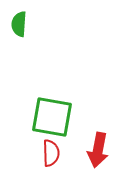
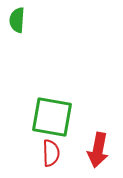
green semicircle: moved 2 px left, 4 px up
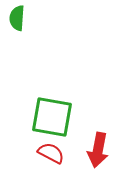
green semicircle: moved 2 px up
red semicircle: rotated 60 degrees counterclockwise
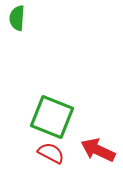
green square: rotated 12 degrees clockwise
red arrow: rotated 104 degrees clockwise
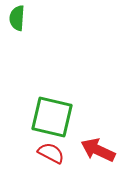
green square: rotated 9 degrees counterclockwise
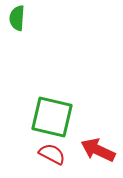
red semicircle: moved 1 px right, 1 px down
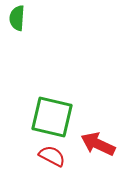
red arrow: moved 6 px up
red semicircle: moved 2 px down
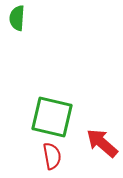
red arrow: moved 4 px right, 1 px up; rotated 16 degrees clockwise
red semicircle: rotated 52 degrees clockwise
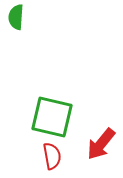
green semicircle: moved 1 px left, 1 px up
red arrow: moved 1 px left, 1 px down; rotated 92 degrees counterclockwise
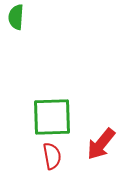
green square: rotated 15 degrees counterclockwise
